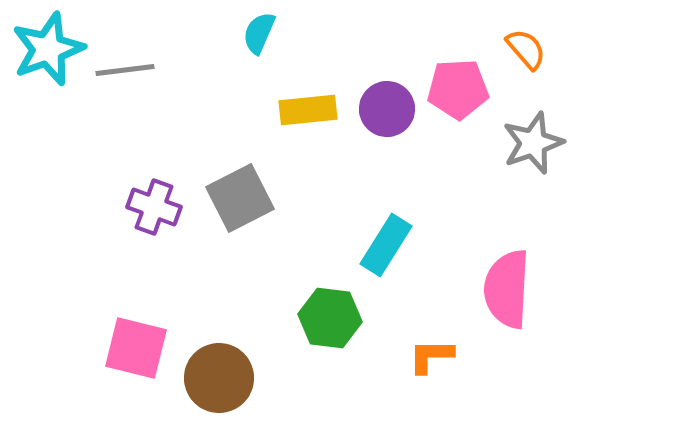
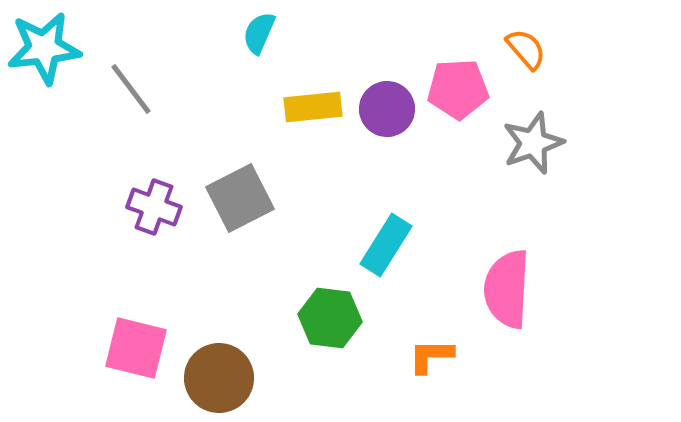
cyan star: moved 4 px left, 1 px up; rotated 14 degrees clockwise
gray line: moved 6 px right, 19 px down; rotated 60 degrees clockwise
yellow rectangle: moved 5 px right, 3 px up
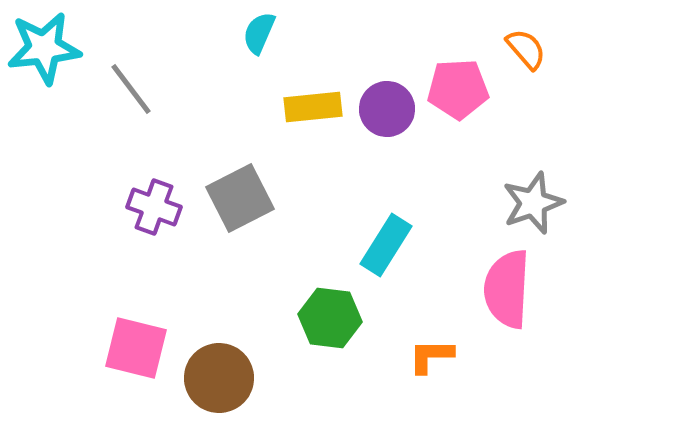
gray star: moved 60 px down
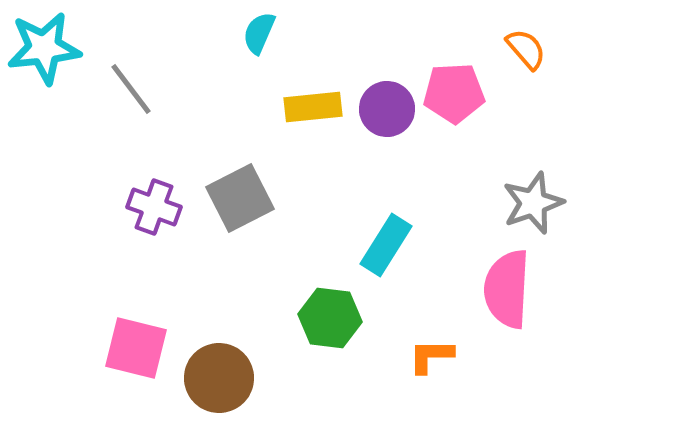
pink pentagon: moved 4 px left, 4 px down
